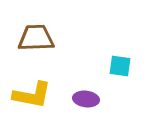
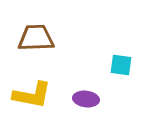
cyan square: moved 1 px right, 1 px up
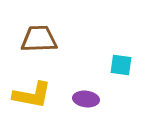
brown trapezoid: moved 3 px right, 1 px down
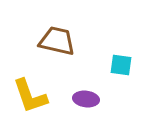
brown trapezoid: moved 18 px right, 2 px down; rotated 15 degrees clockwise
yellow L-shape: moved 2 px left, 1 px down; rotated 60 degrees clockwise
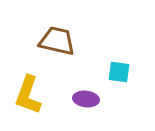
cyan square: moved 2 px left, 7 px down
yellow L-shape: moved 2 px left, 1 px up; rotated 39 degrees clockwise
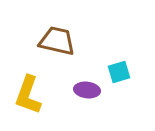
cyan square: rotated 25 degrees counterclockwise
purple ellipse: moved 1 px right, 9 px up
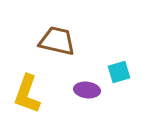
yellow L-shape: moved 1 px left, 1 px up
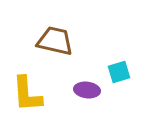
brown trapezoid: moved 2 px left
yellow L-shape: rotated 24 degrees counterclockwise
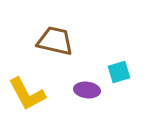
yellow L-shape: rotated 24 degrees counterclockwise
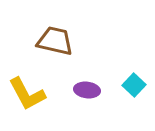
cyan square: moved 15 px right, 13 px down; rotated 30 degrees counterclockwise
